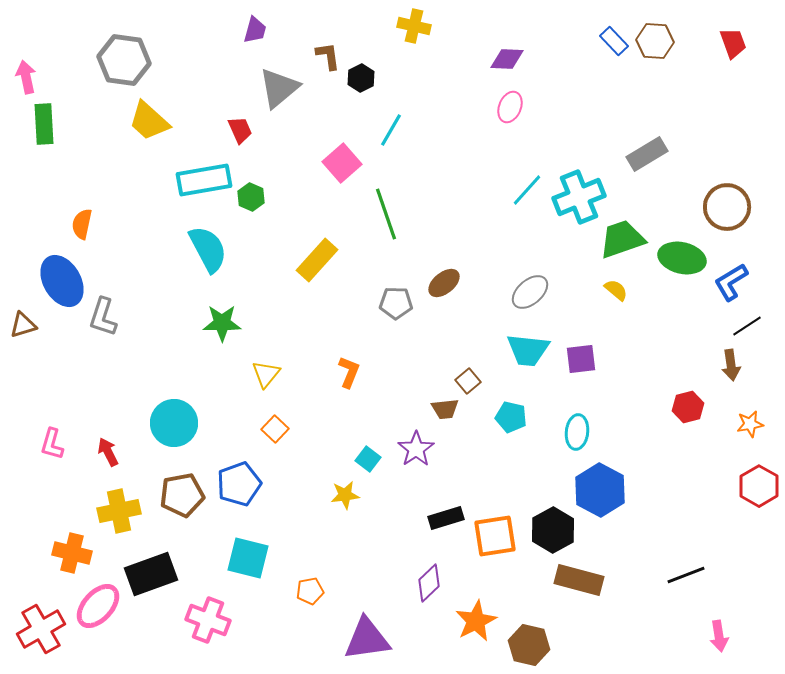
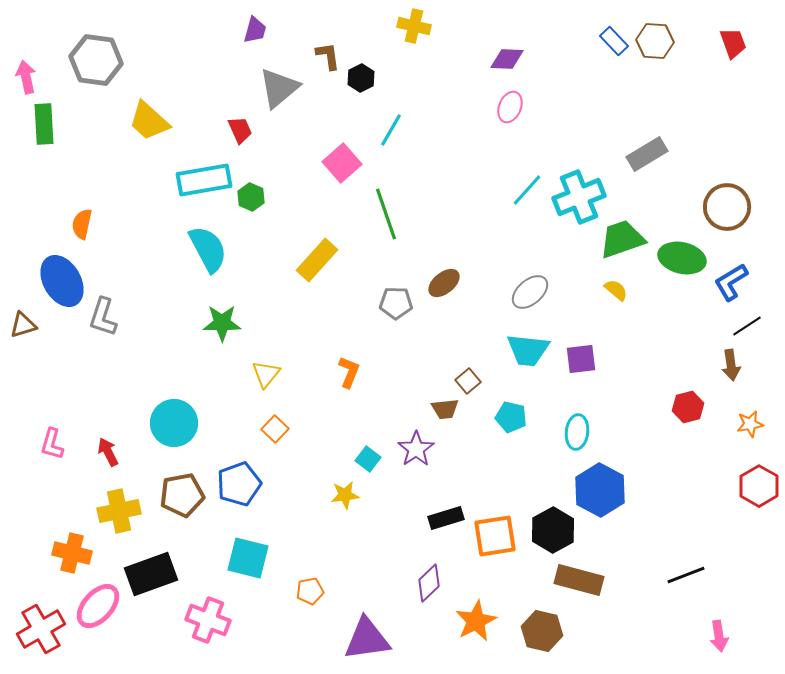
gray hexagon at (124, 60): moved 28 px left
brown hexagon at (529, 645): moved 13 px right, 14 px up
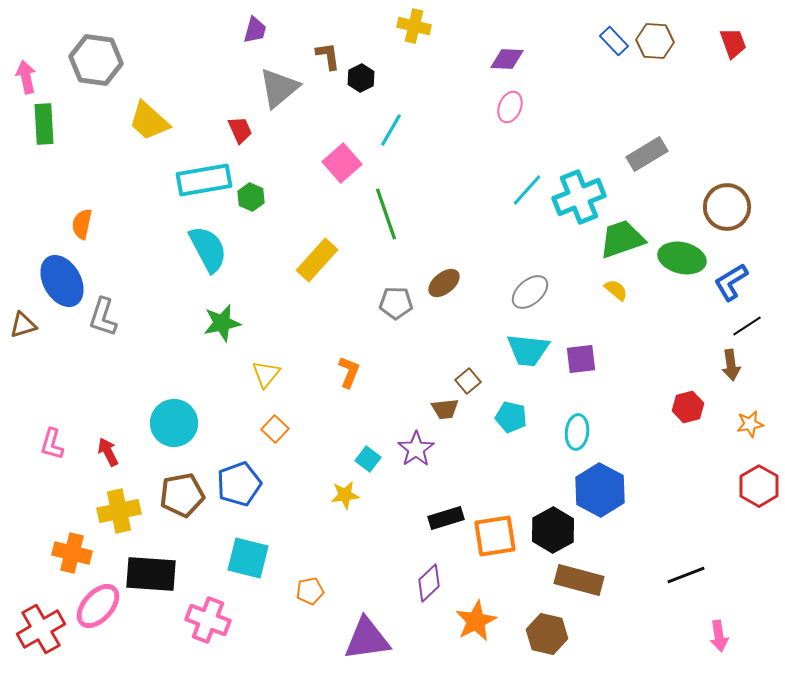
green star at (222, 323): rotated 12 degrees counterclockwise
black rectangle at (151, 574): rotated 24 degrees clockwise
brown hexagon at (542, 631): moved 5 px right, 3 px down
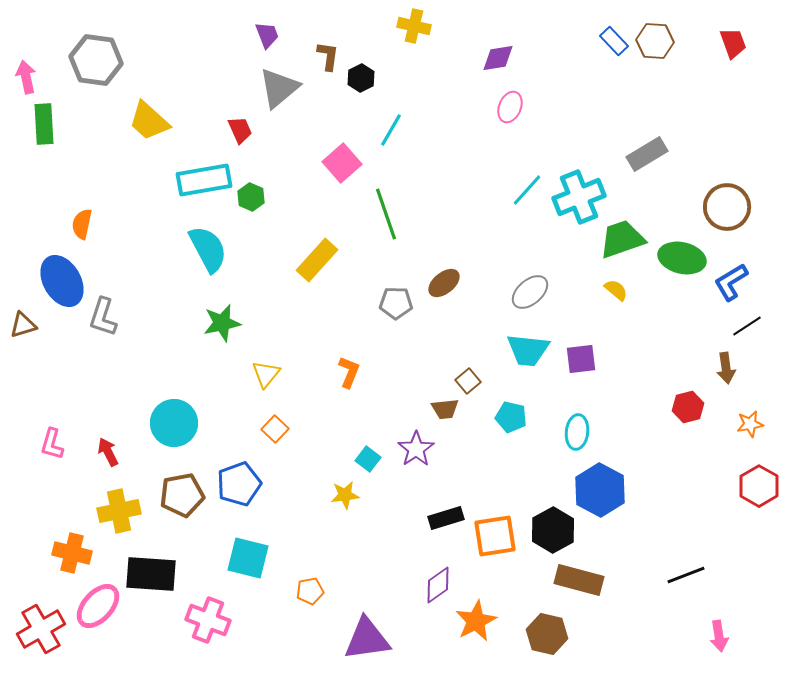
purple trapezoid at (255, 30): moved 12 px right, 5 px down; rotated 36 degrees counterclockwise
brown L-shape at (328, 56): rotated 16 degrees clockwise
purple diamond at (507, 59): moved 9 px left, 1 px up; rotated 12 degrees counterclockwise
brown arrow at (731, 365): moved 5 px left, 3 px down
purple diamond at (429, 583): moved 9 px right, 2 px down; rotated 9 degrees clockwise
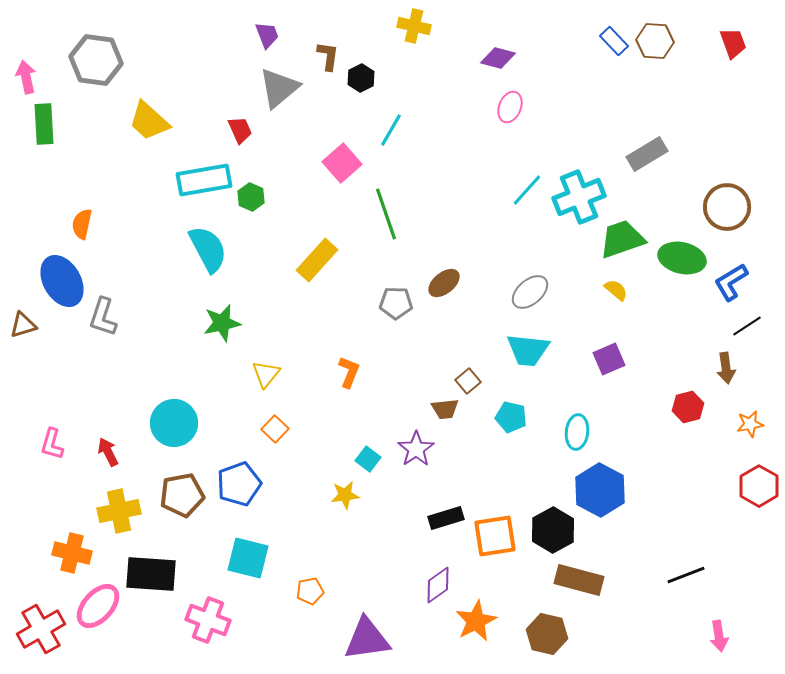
purple diamond at (498, 58): rotated 24 degrees clockwise
purple square at (581, 359): moved 28 px right; rotated 16 degrees counterclockwise
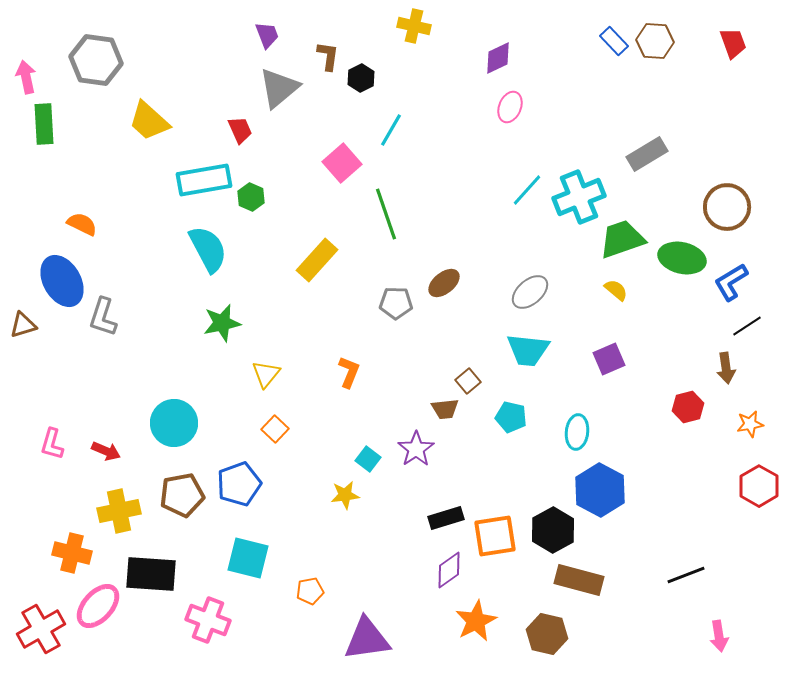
purple diamond at (498, 58): rotated 40 degrees counterclockwise
orange semicircle at (82, 224): rotated 104 degrees clockwise
red arrow at (108, 452): moved 2 px left, 1 px up; rotated 140 degrees clockwise
purple diamond at (438, 585): moved 11 px right, 15 px up
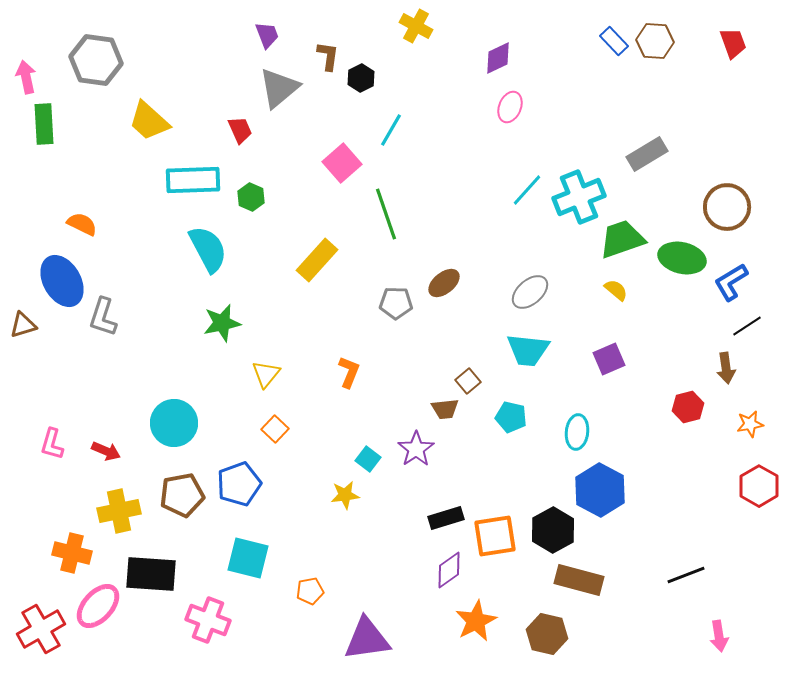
yellow cross at (414, 26): moved 2 px right; rotated 16 degrees clockwise
cyan rectangle at (204, 180): moved 11 px left; rotated 8 degrees clockwise
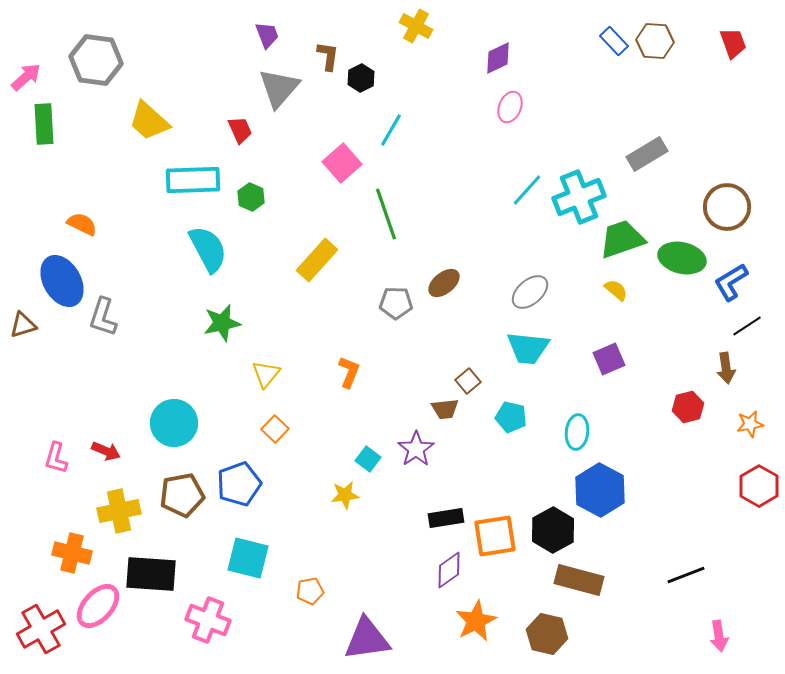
pink arrow at (26, 77): rotated 60 degrees clockwise
gray triangle at (279, 88): rotated 9 degrees counterclockwise
cyan trapezoid at (528, 350): moved 2 px up
pink L-shape at (52, 444): moved 4 px right, 14 px down
black rectangle at (446, 518): rotated 8 degrees clockwise
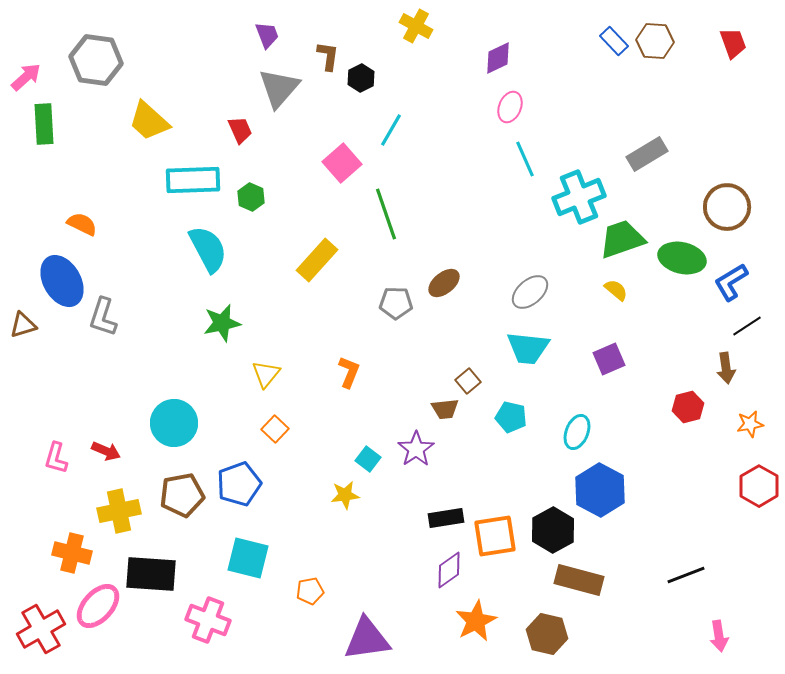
cyan line at (527, 190): moved 2 px left, 31 px up; rotated 66 degrees counterclockwise
cyan ellipse at (577, 432): rotated 16 degrees clockwise
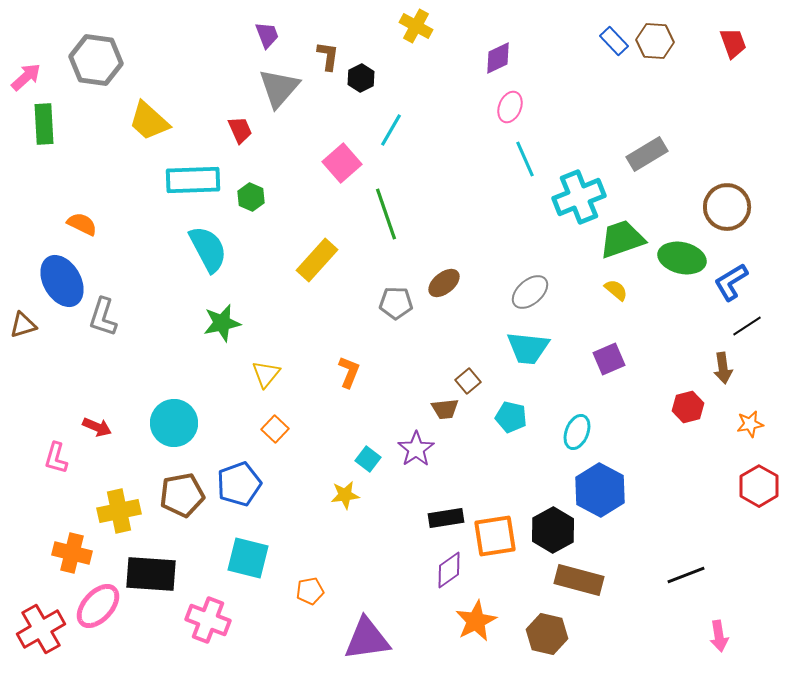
brown arrow at (726, 368): moved 3 px left
red arrow at (106, 451): moved 9 px left, 24 px up
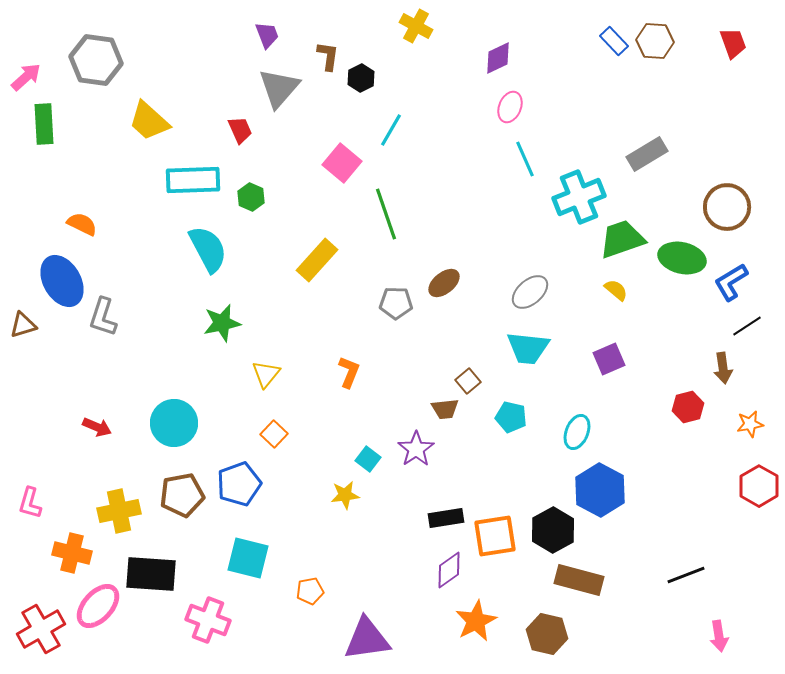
pink square at (342, 163): rotated 9 degrees counterclockwise
orange square at (275, 429): moved 1 px left, 5 px down
pink L-shape at (56, 458): moved 26 px left, 45 px down
